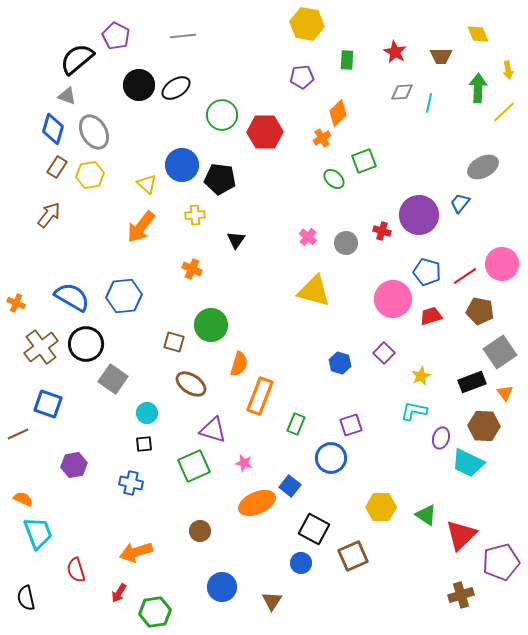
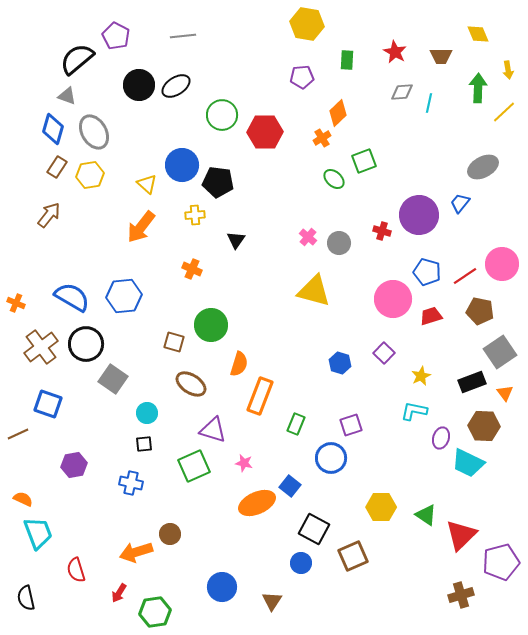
black ellipse at (176, 88): moved 2 px up
black pentagon at (220, 179): moved 2 px left, 3 px down
gray circle at (346, 243): moved 7 px left
brown circle at (200, 531): moved 30 px left, 3 px down
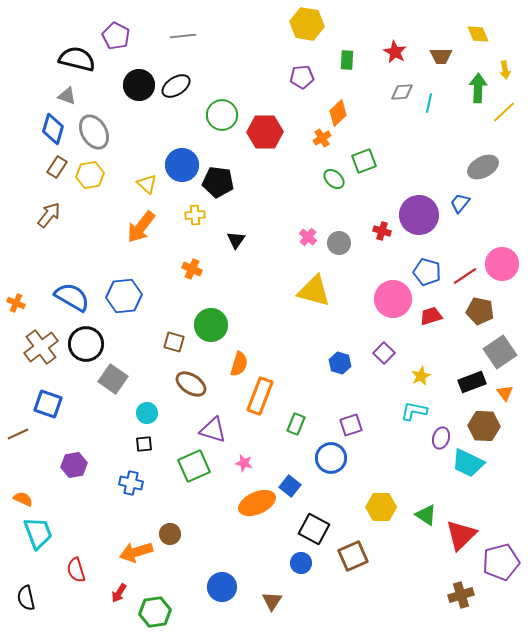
black semicircle at (77, 59): rotated 54 degrees clockwise
yellow arrow at (508, 70): moved 3 px left
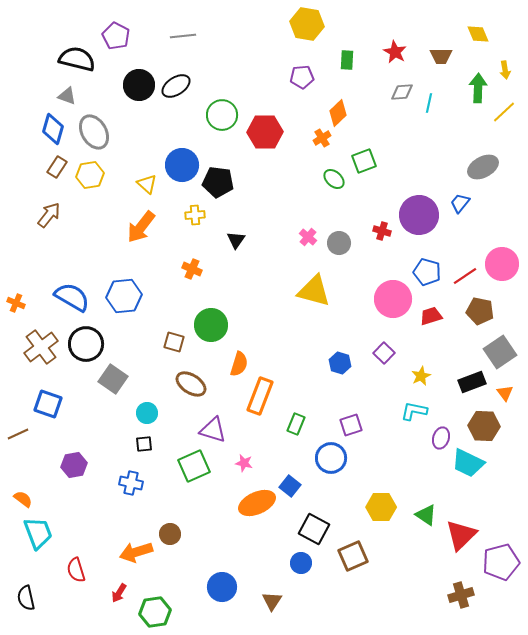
orange semicircle at (23, 499): rotated 12 degrees clockwise
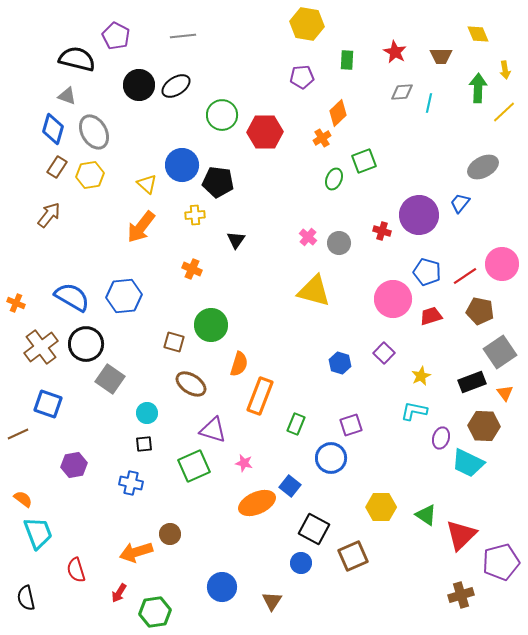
green ellipse at (334, 179): rotated 70 degrees clockwise
gray square at (113, 379): moved 3 px left
